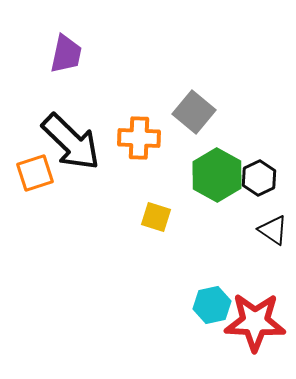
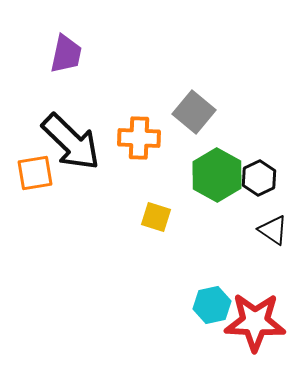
orange square: rotated 9 degrees clockwise
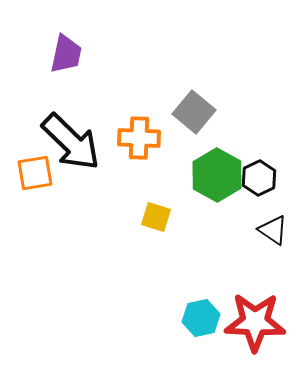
cyan hexagon: moved 11 px left, 13 px down
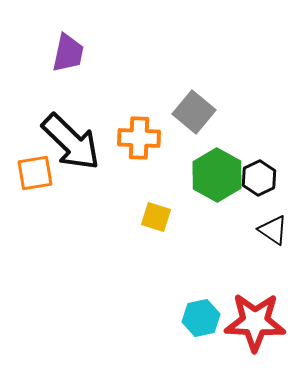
purple trapezoid: moved 2 px right, 1 px up
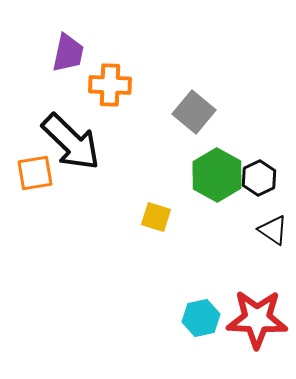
orange cross: moved 29 px left, 53 px up
red star: moved 2 px right, 3 px up
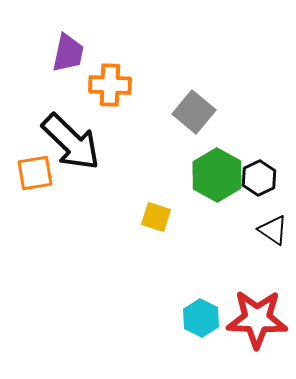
cyan hexagon: rotated 21 degrees counterclockwise
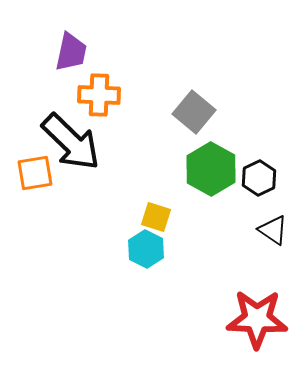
purple trapezoid: moved 3 px right, 1 px up
orange cross: moved 11 px left, 10 px down
green hexagon: moved 6 px left, 6 px up
cyan hexagon: moved 55 px left, 69 px up
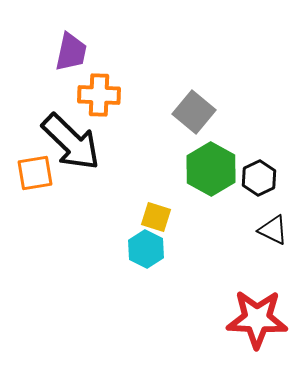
black triangle: rotated 8 degrees counterclockwise
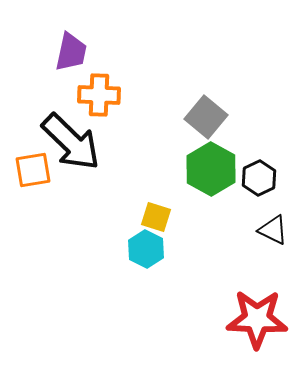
gray square: moved 12 px right, 5 px down
orange square: moved 2 px left, 3 px up
